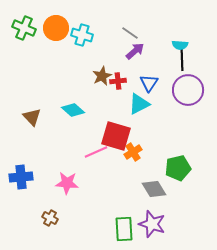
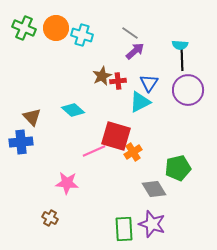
cyan triangle: moved 1 px right, 2 px up
pink line: moved 2 px left, 1 px up
blue cross: moved 35 px up
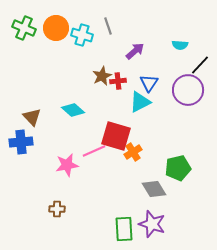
gray line: moved 22 px left, 7 px up; rotated 36 degrees clockwise
black line: moved 18 px right, 5 px down; rotated 45 degrees clockwise
pink star: moved 18 px up; rotated 15 degrees counterclockwise
brown cross: moved 7 px right, 9 px up; rotated 28 degrees counterclockwise
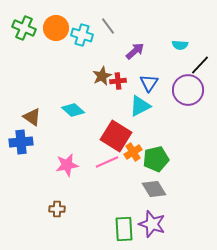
gray line: rotated 18 degrees counterclockwise
cyan triangle: moved 4 px down
brown triangle: rotated 12 degrees counterclockwise
red square: rotated 16 degrees clockwise
pink line: moved 13 px right, 11 px down
green pentagon: moved 22 px left, 9 px up
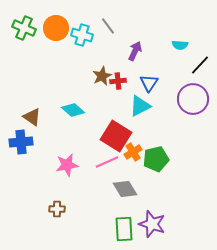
purple arrow: rotated 24 degrees counterclockwise
purple circle: moved 5 px right, 9 px down
gray diamond: moved 29 px left
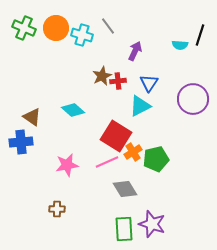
black line: moved 30 px up; rotated 25 degrees counterclockwise
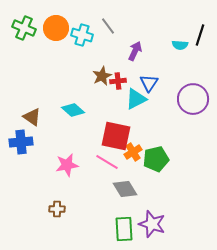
cyan triangle: moved 4 px left, 7 px up
red square: rotated 20 degrees counterclockwise
pink line: rotated 55 degrees clockwise
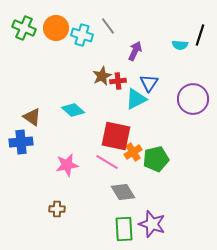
gray diamond: moved 2 px left, 3 px down
